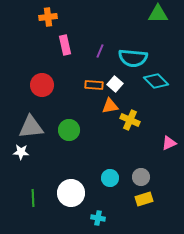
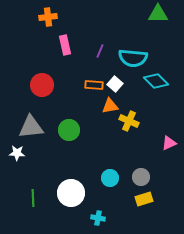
yellow cross: moved 1 px left, 1 px down
white star: moved 4 px left, 1 px down
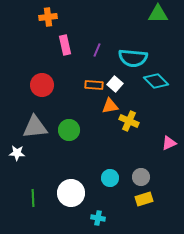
purple line: moved 3 px left, 1 px up
gray triangle: moved 4 px right
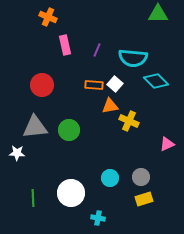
orange cross: rotated 30 degrees clockwise
pink triangle: moved 2 px left, 1 px down
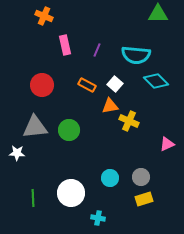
orange cross: moved 4 px left, 1 px up
cyan semicircle: moved 3 px right, 3 px up
orange rectangle: moved 7 px left; rotated 24 degrees clockwise
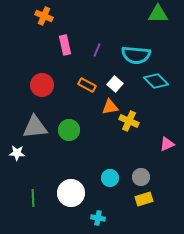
orange triangle: moved 1 px down
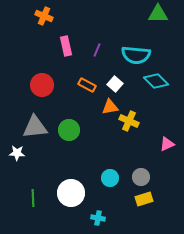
pink rectangle: moved 1 px right, 1 px down
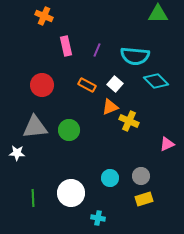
cyan semicircle: moved 1 px left, 1 px down
orange triangle: rotated 12 degrees counterclockwise
gray circle: moved 1 px up
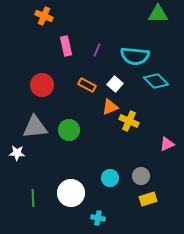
yellow rectangle: moved 4 px right
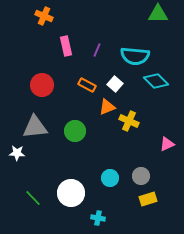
orange triangle: moved 3 px left
green circle: moved 6 px right, 1 px down
green line: rotated 42 degrees counterclockwise
